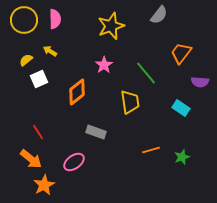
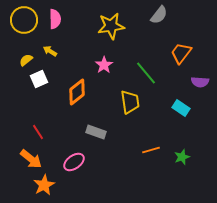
yellow star: rotated 12 degrees clockwise
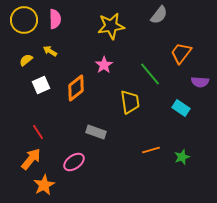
green line: moved 4 px right, 1 px down
white square: moved 2 px right, 6 px down
orange diamond: moved 1 px left, 4 px up
orange arrow: rotated 90 degrees counterclockwise
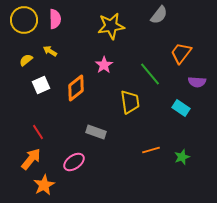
purple semicircle: moved 3 px left
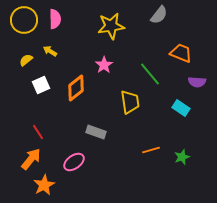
orange trapezoid: rotated 75 degrees clockwise
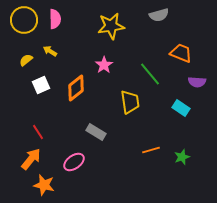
gray semicircle: rotated 36 degrees clockwise
gray rectangle: rotated 12 degrees clockwise
orange star: rotated 30 degrees counterclockwise
